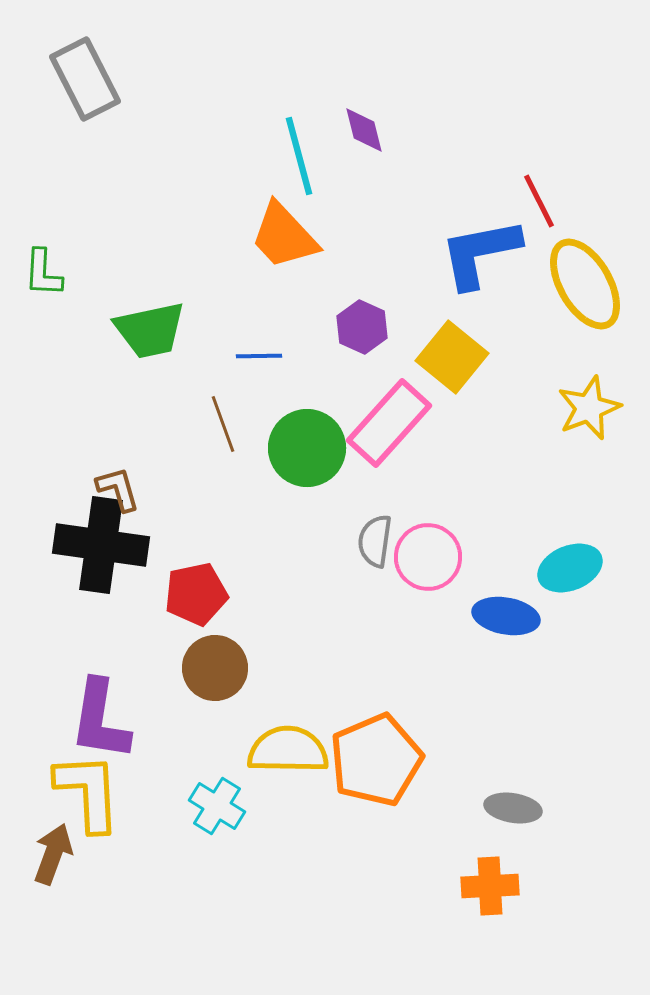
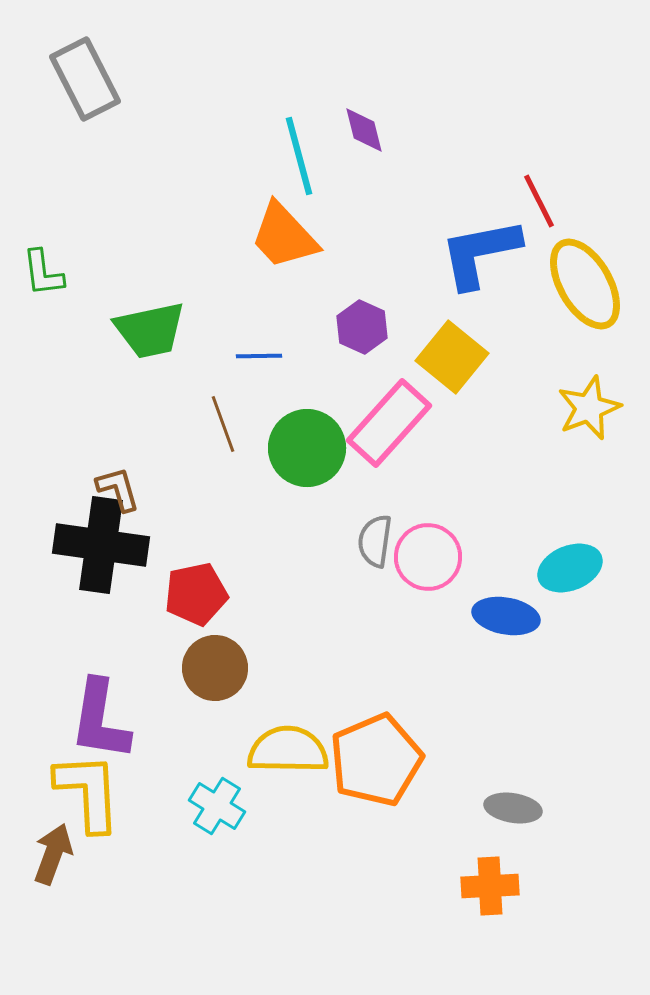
green L-shape: rotated 10 degrees counterclockwise
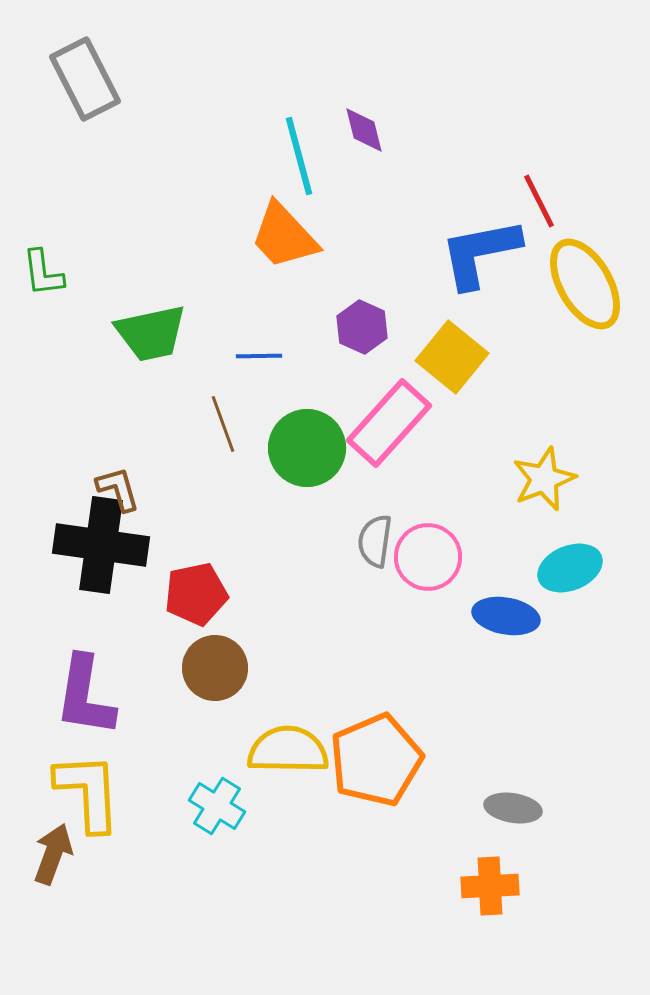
green trapezoid: moved 1 px right, 3 px down
yellow star: moved 45 px left, 71 px down
purple L-shape: moved 15 px left, 24 px up
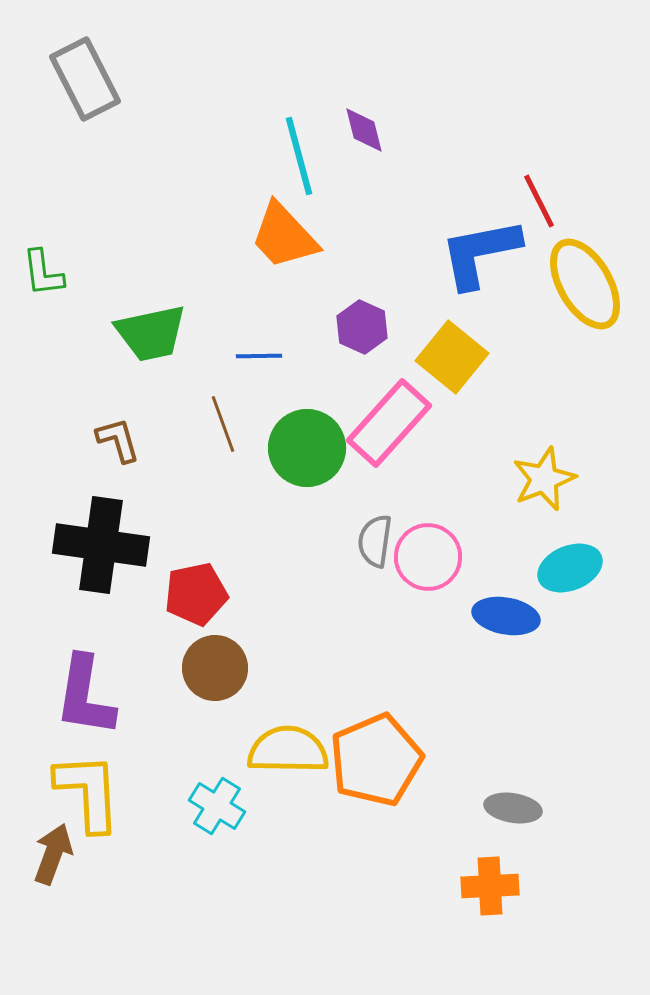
brown L-shape: moved 49 px up
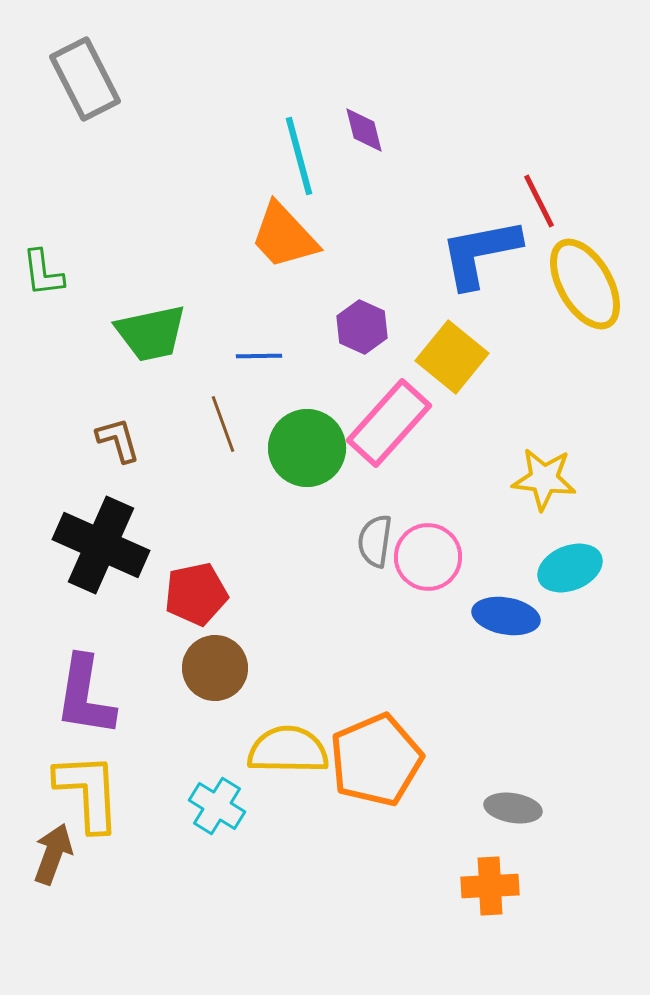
yellow star: rotated 28 degrees clockwise
black cross: rotated 16 degrees clockwise
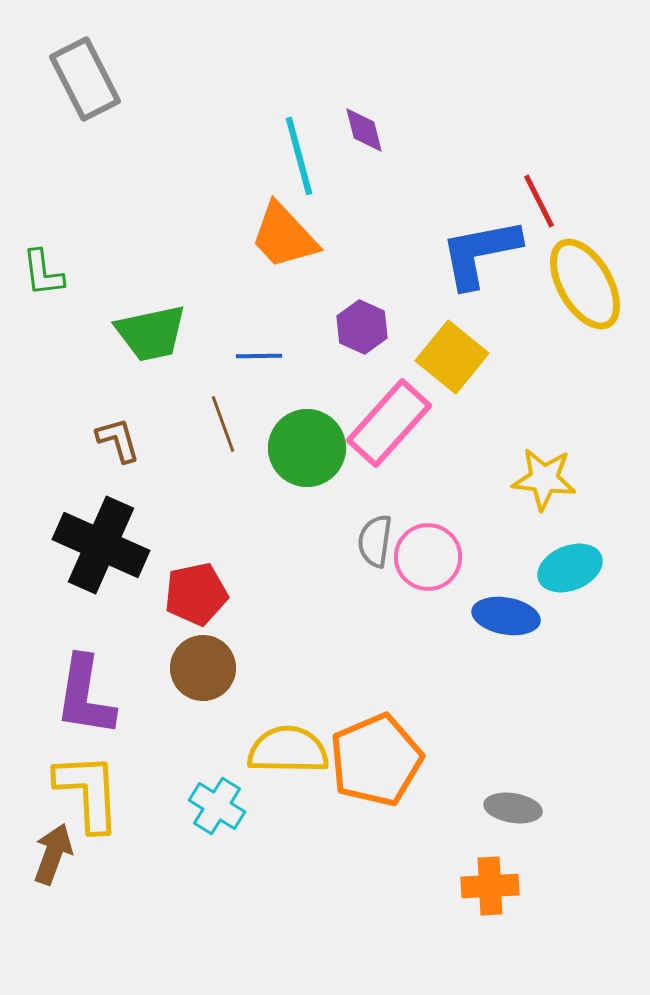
brown circle: moved 12 px left
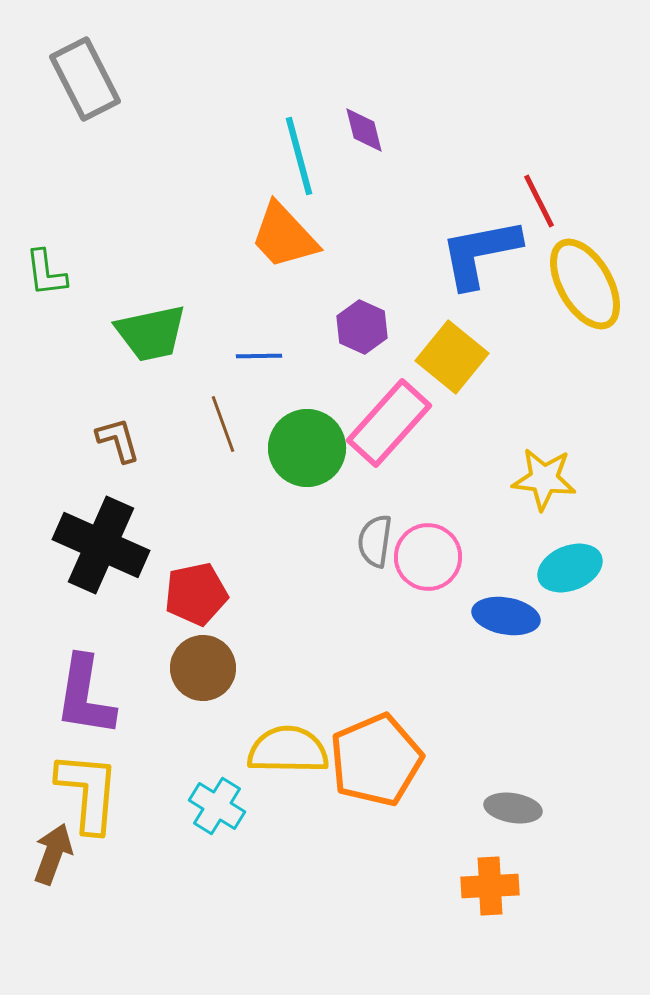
green L-shape: moved 3 px right
yellow L-shape: rotated 8 degrees clockwise
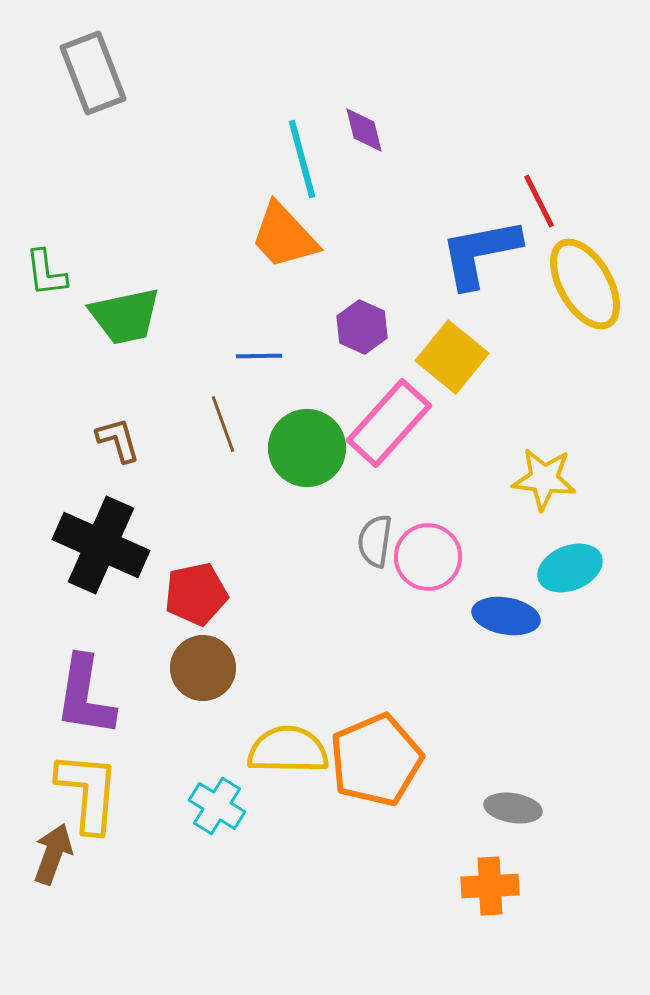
gray rectangle: moved 8 px right, 6 px up; rotated 6 degrees clockwise
cyan line: moved 3 px right, 3 px down
green trapezoid: moved 26 px left, 17 px up
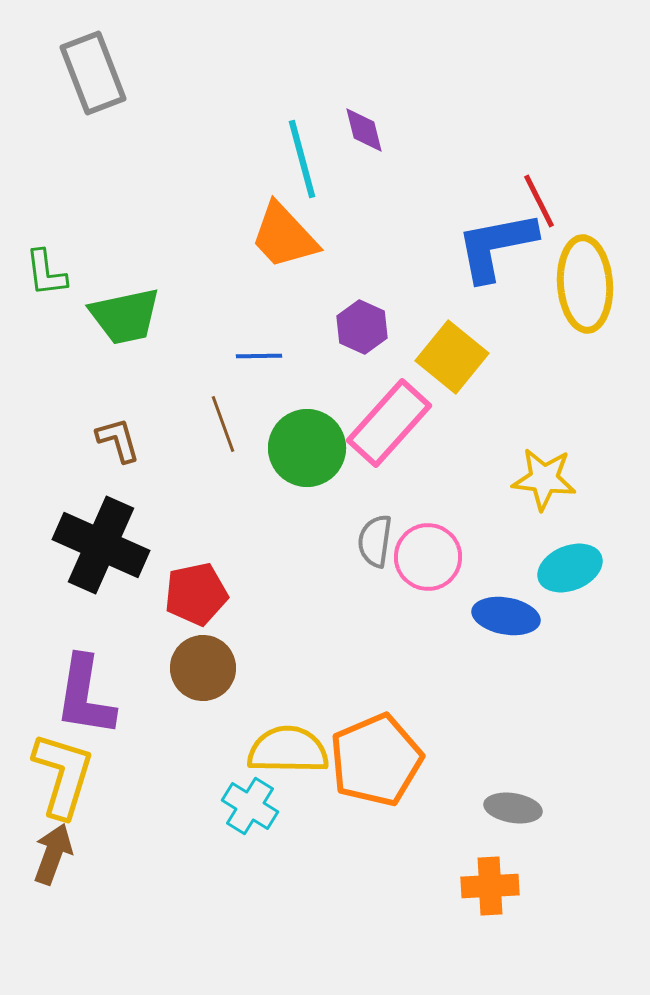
blue L-shape: moved 16 px right, 7 px up
yellow ellipse: rotated 26 degrees clockwise
yellow L-shape: moved 25 px left, 17 px up; rotated 12 degrees clockwise
cyan cross: moved 33 px right
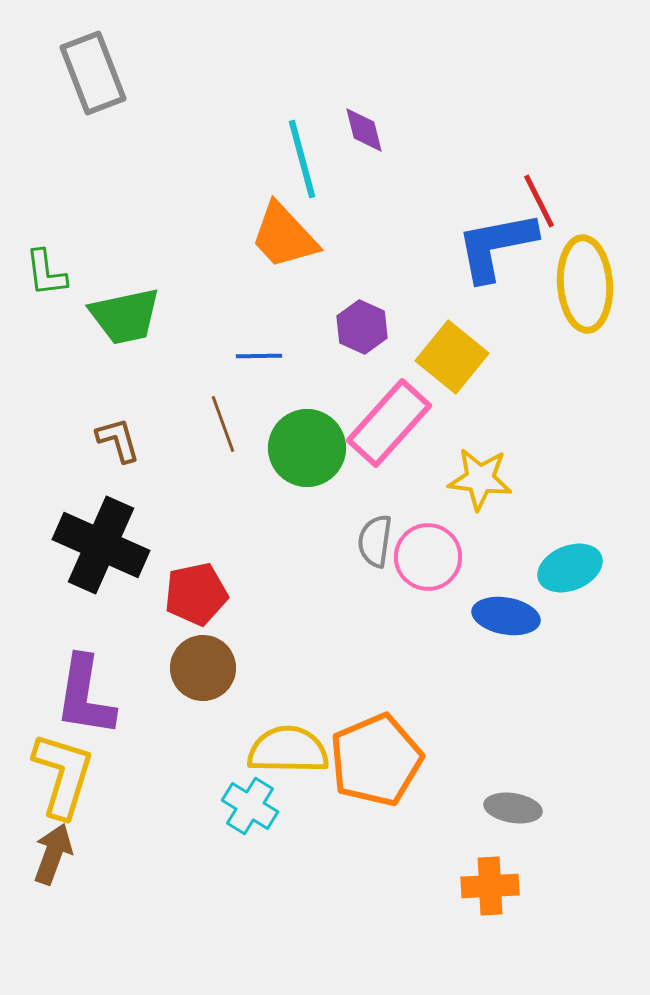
yellow star: moved 64 px left
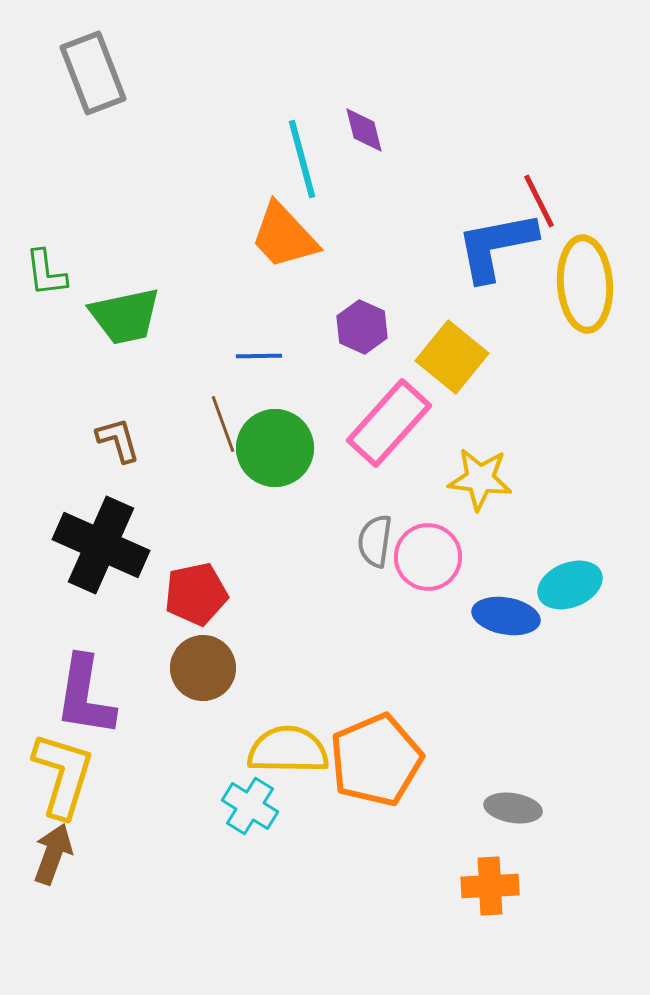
green circle: moved 32 px left
cyan ellipse: moved 17 px down
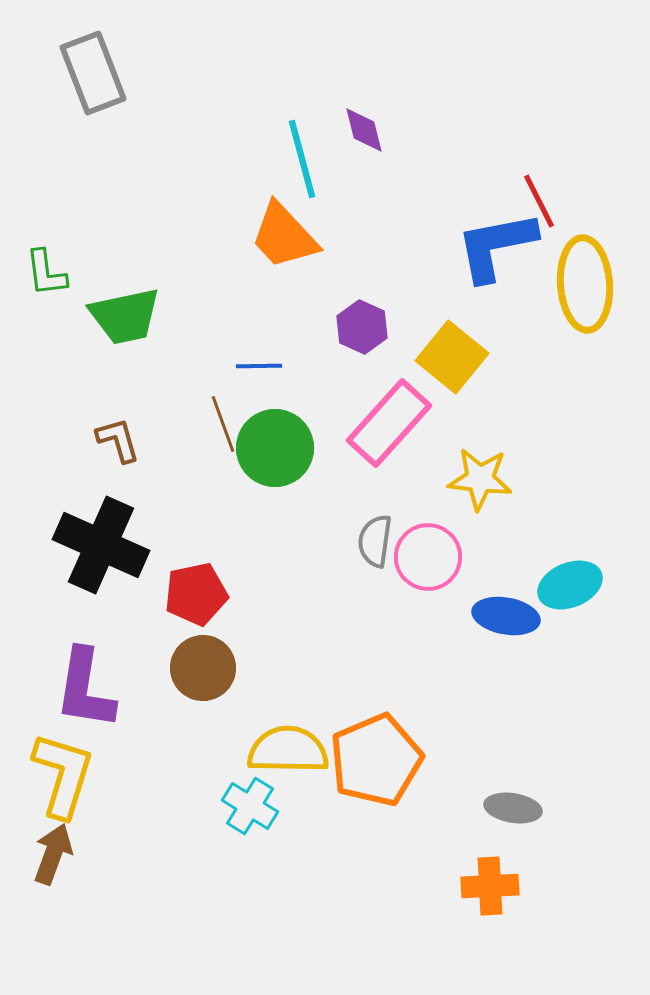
blue line: moved 10 px down
purple L-shape: moved 7 px up
